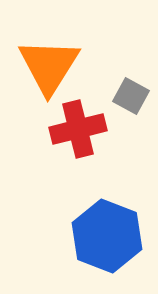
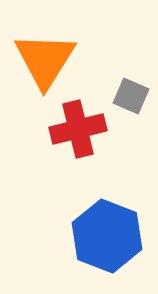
orange triangle: moved 4 px left, 6 px up
gray square: rotated 6 degrees counterclockwise
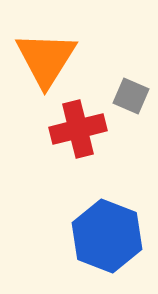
orange triangle: moved 1 px right, 1 px up
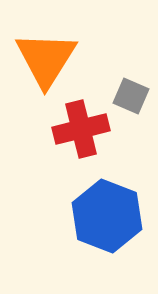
red cross: moved 3 px right
blue hexagon: moved 20 px up
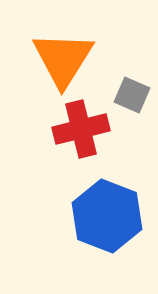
orange triangle: moved 17 px right
gray square: moved 1 px right, 1 px up
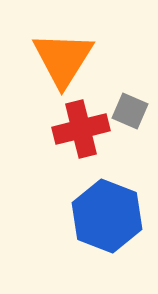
gray square: moved 2 px left, 16 px down
